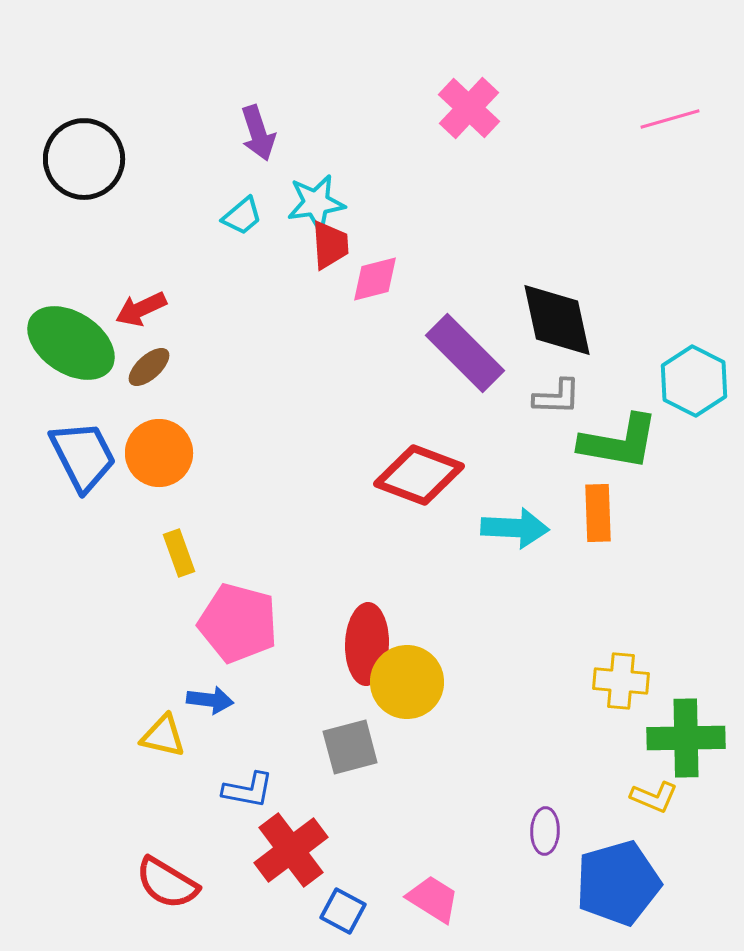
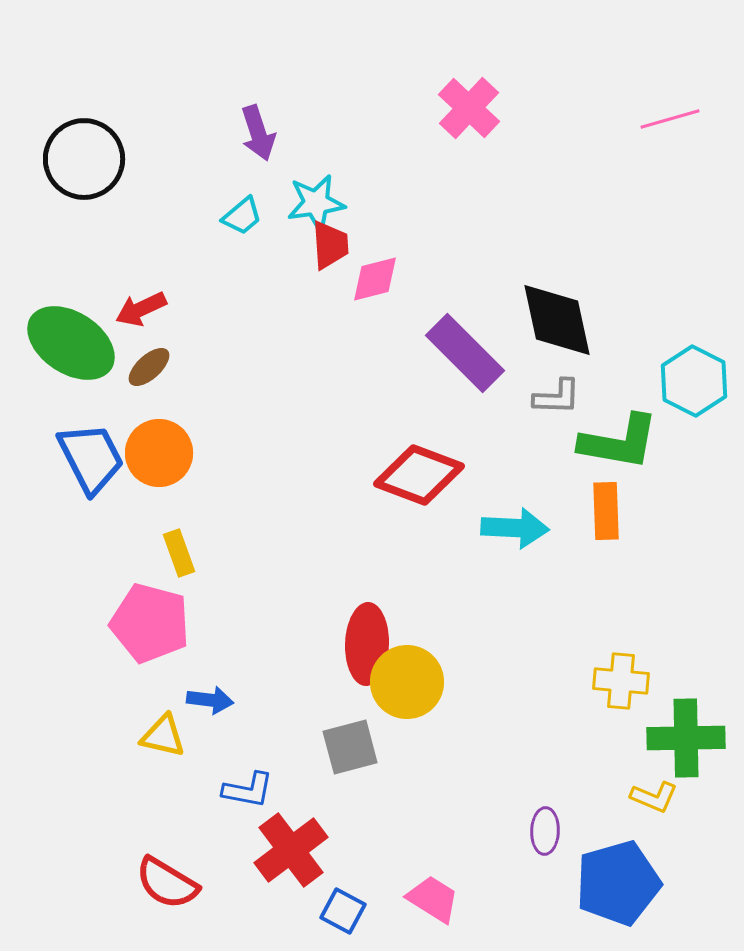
blue trapezoid: moved 8 px right, 2 px down
orange rectangle: moved 8 px right, 2 px up
pink pentagon: moved 88 px left
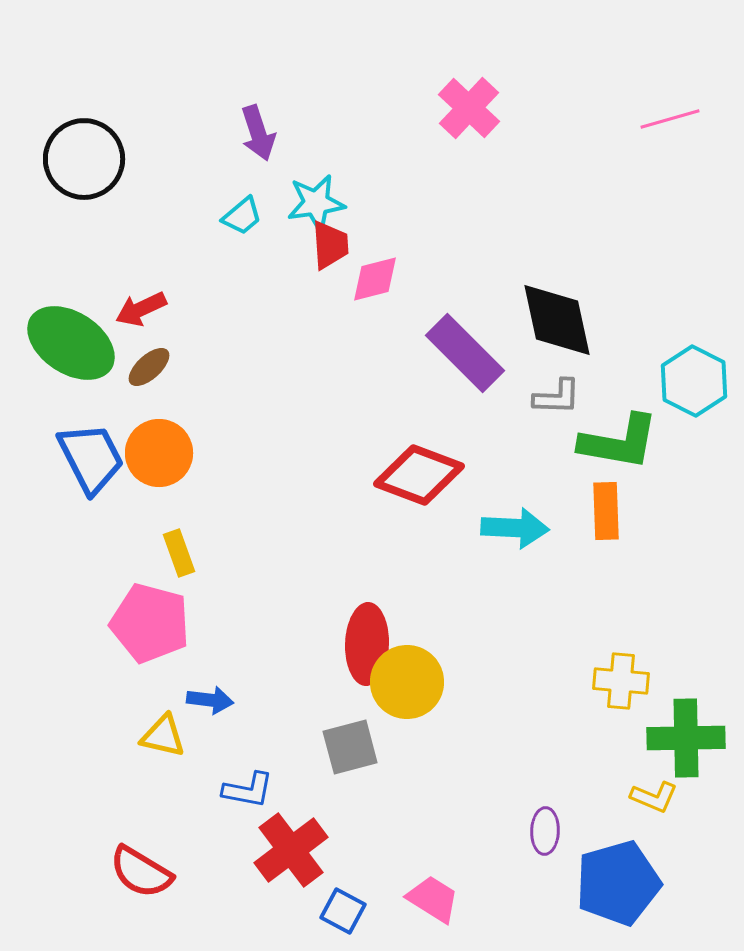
red semicircle: moved 26 px left, 11 px up
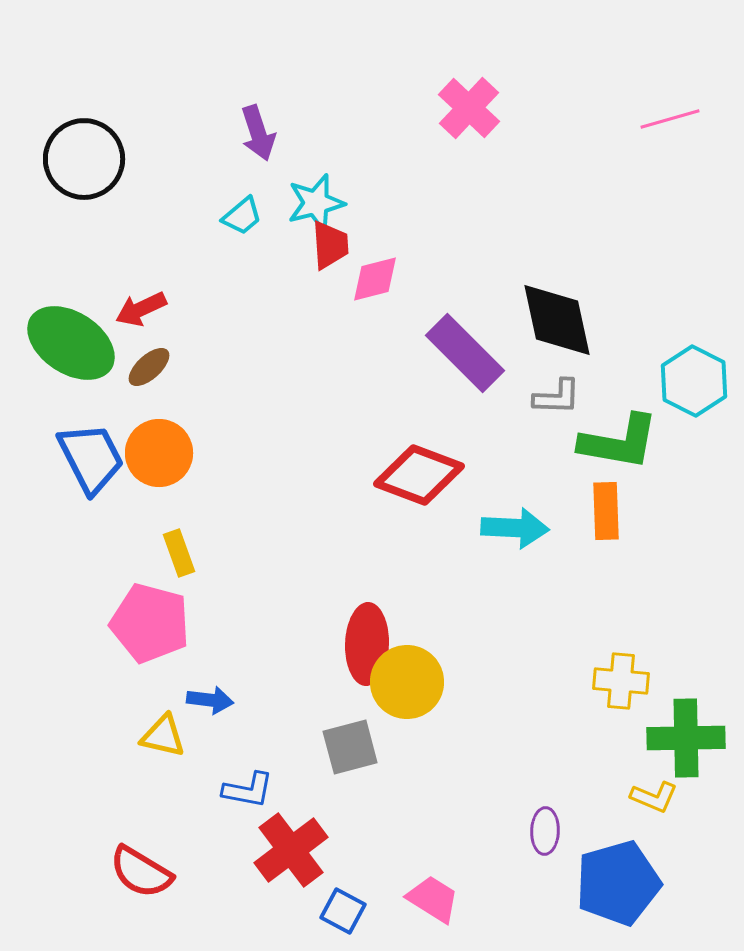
cyan star: rotated 6 degrees counterclockwise
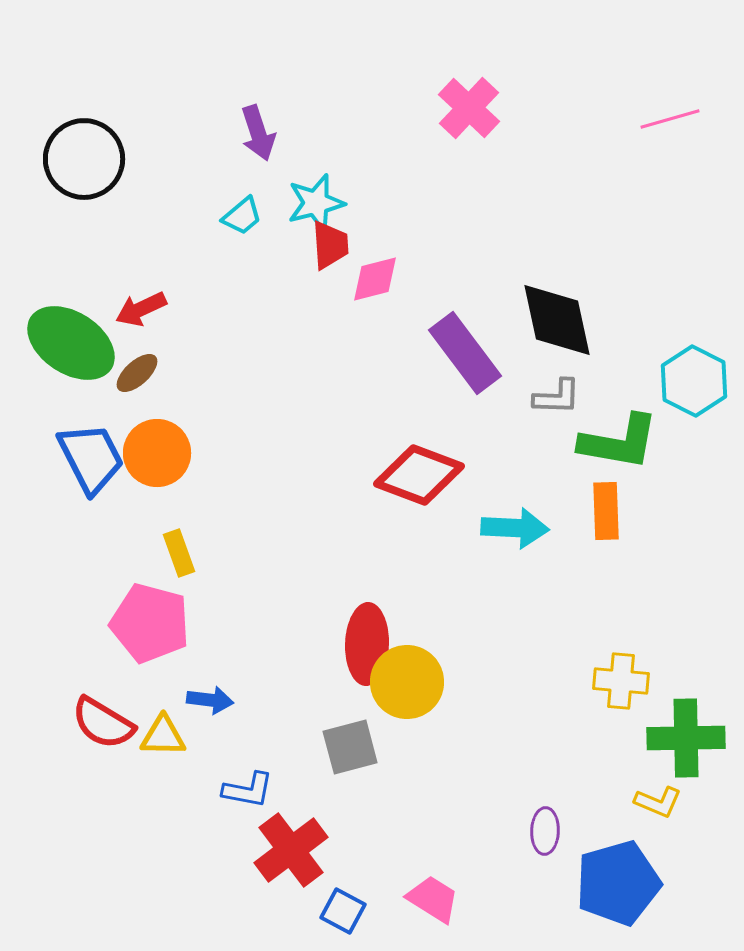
purple rectangle: rotated 8 degrees clockwise
brown ellipse: moved 12 px left, 6 px down
orange circle: moved 2 px left
yellow triangle: rotated 12 degrees counterclockwise
yellow L-shape: moved 4 px right, 5 px down
red semicircle: moved 38 px left, 149 px up
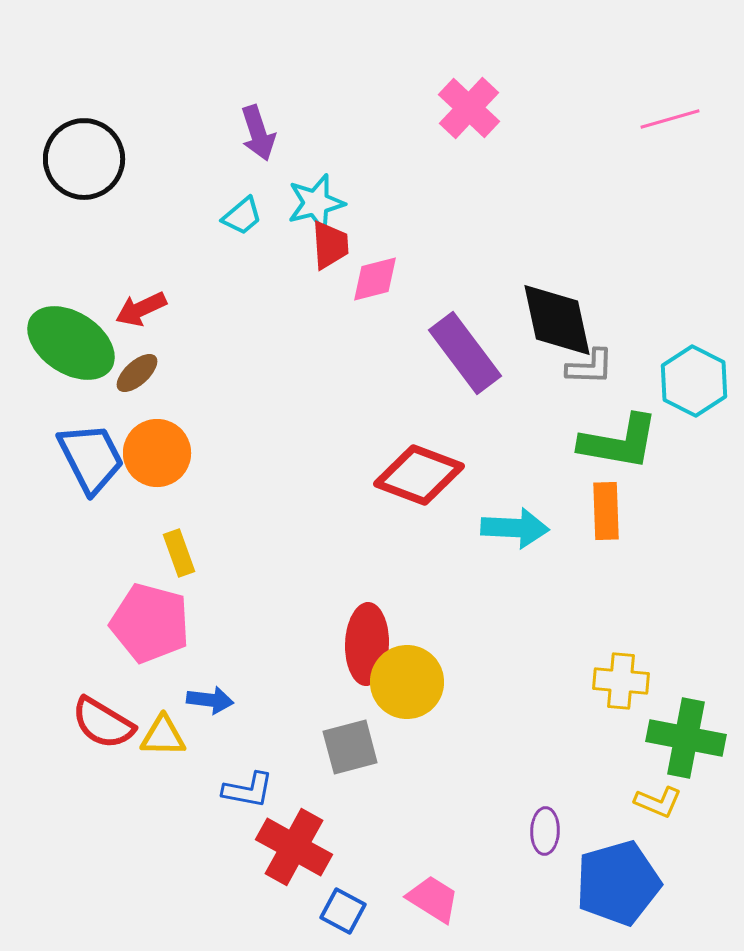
gray L-shape: moved 33 px right, 30 px up
green cross: rotated 12 degrees clockwise
red cross: moved 3 px right, 3 px up; rotated 24 degrees counterclockwise
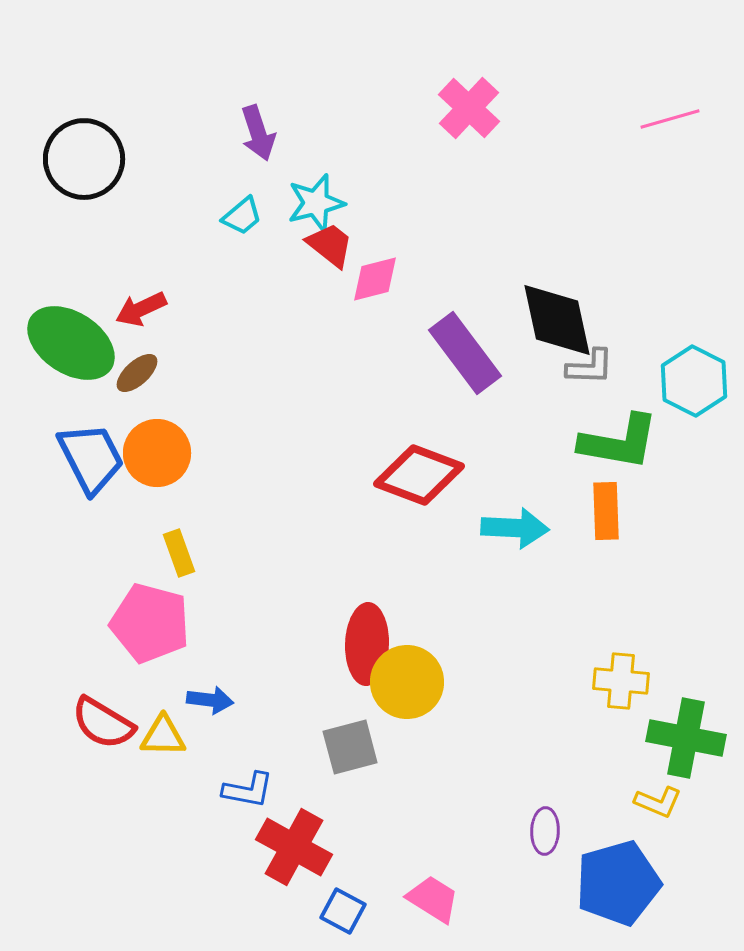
red trapezoid: rotated 48 degrees counterclockwise
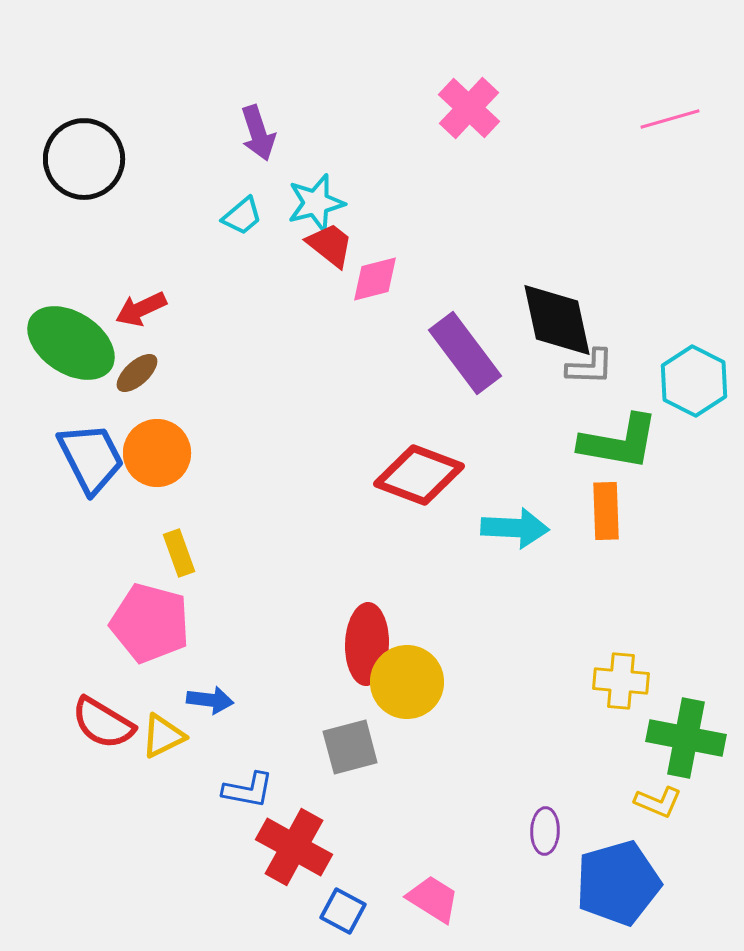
yellow triangle: rotated 27 degrees counterclockwise
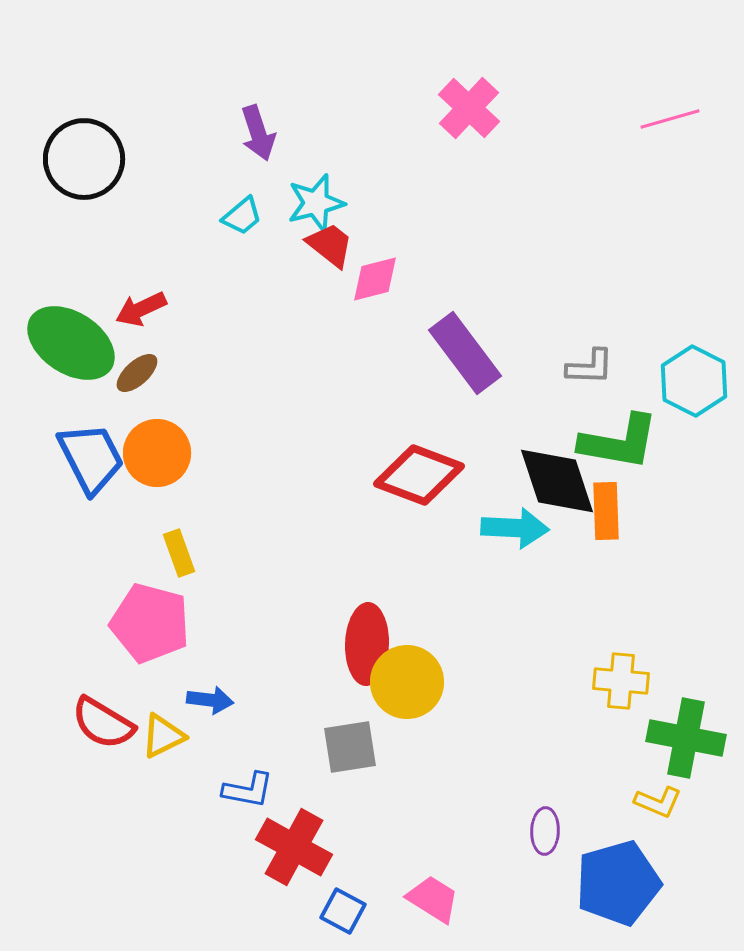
black diamond: moved 161 px down; rotated 6 degrees counterclockwise
gray square: rotated 6 degrees clockwise
